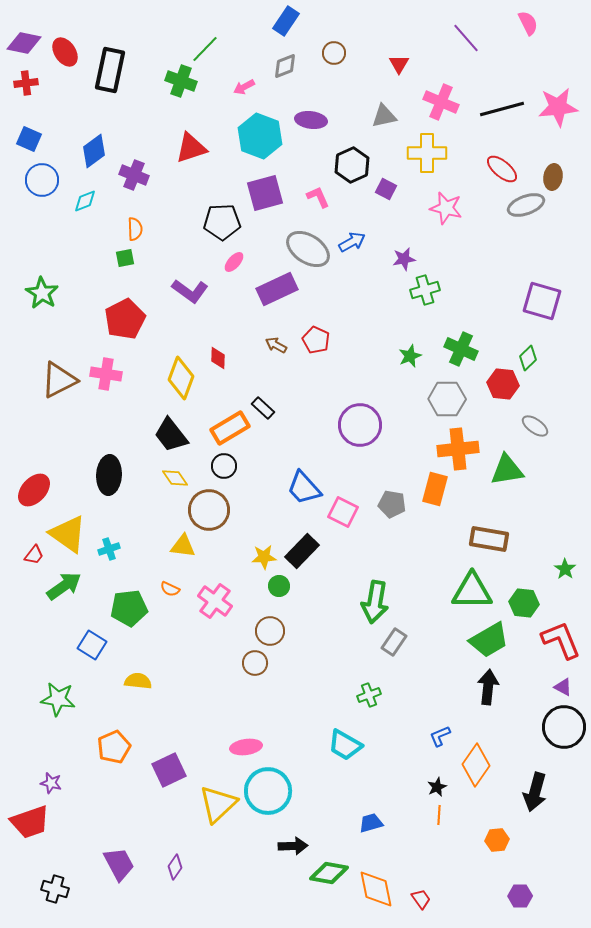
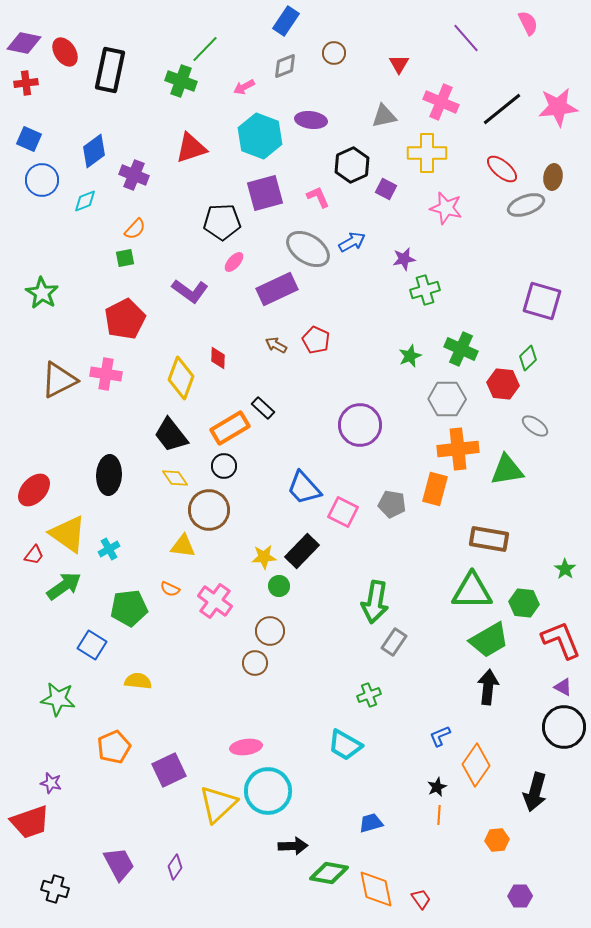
black line at (502, 109): rotated 24 degrees counterclockwise
orange semicircle at (135, 229): rotated 45 degrees clockwise
cyan cross at (109, 549): rotated 10 degrees counterclockwise
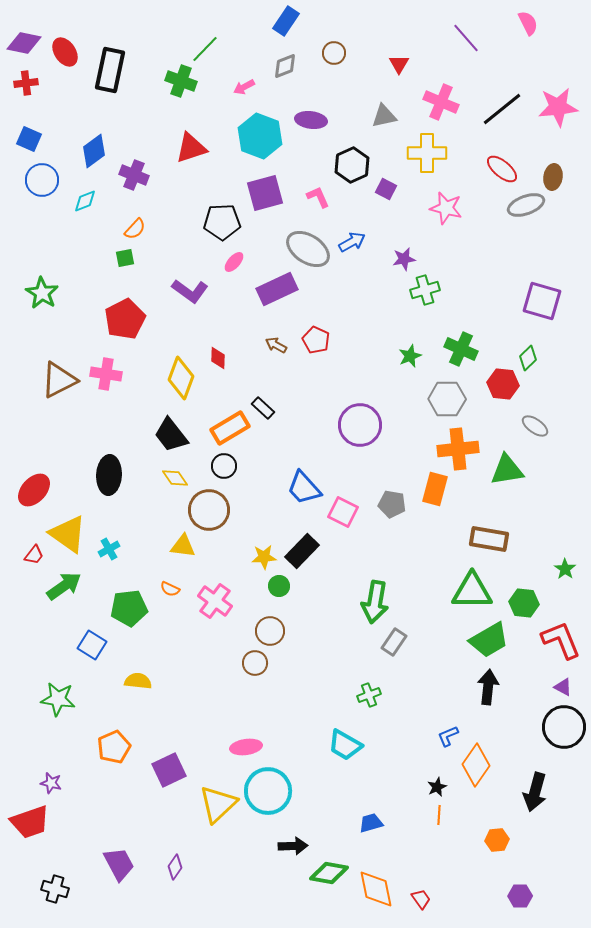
blue L-shape at (440, 736): moved 8 px right
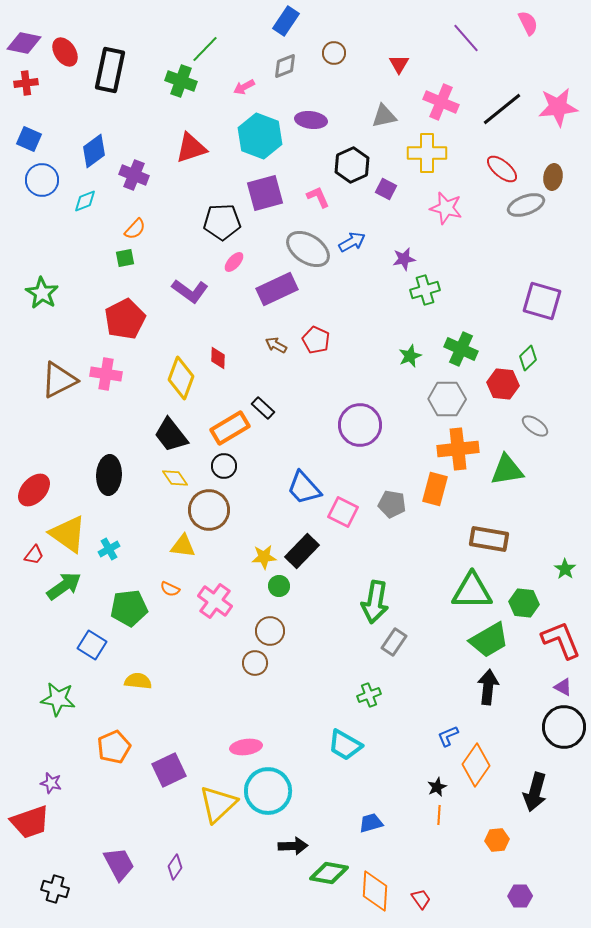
orange diamond at (376, 889): moved 1 px left, 2 px down; rotated 15 degrees clockwise
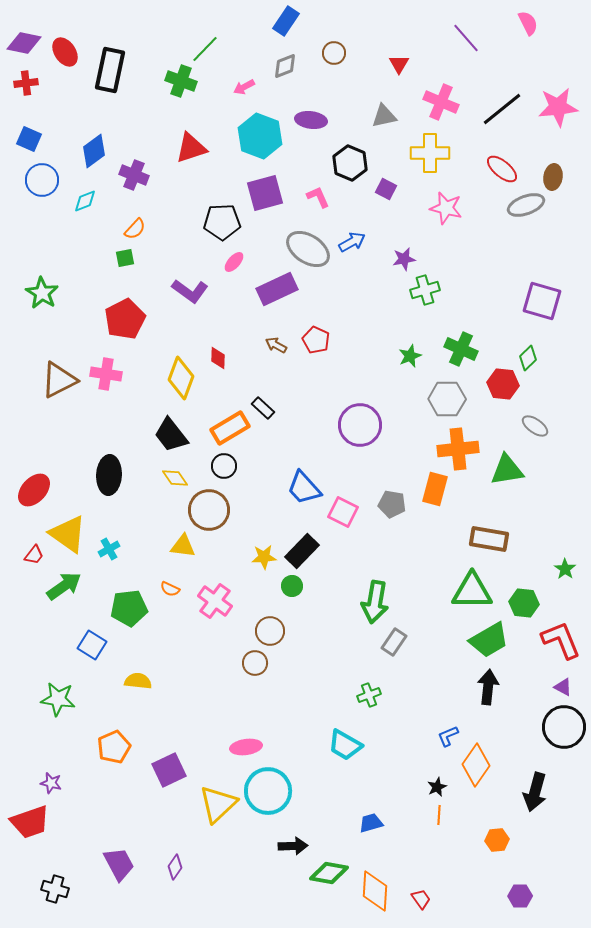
yellow cross at (427, 153): moved 3 px right
black hexagon at (352, 165): moved 2 px left, 2 px up; rotated 12 degrees counterclockwise
green circle at (279, 586): moved 13 px right
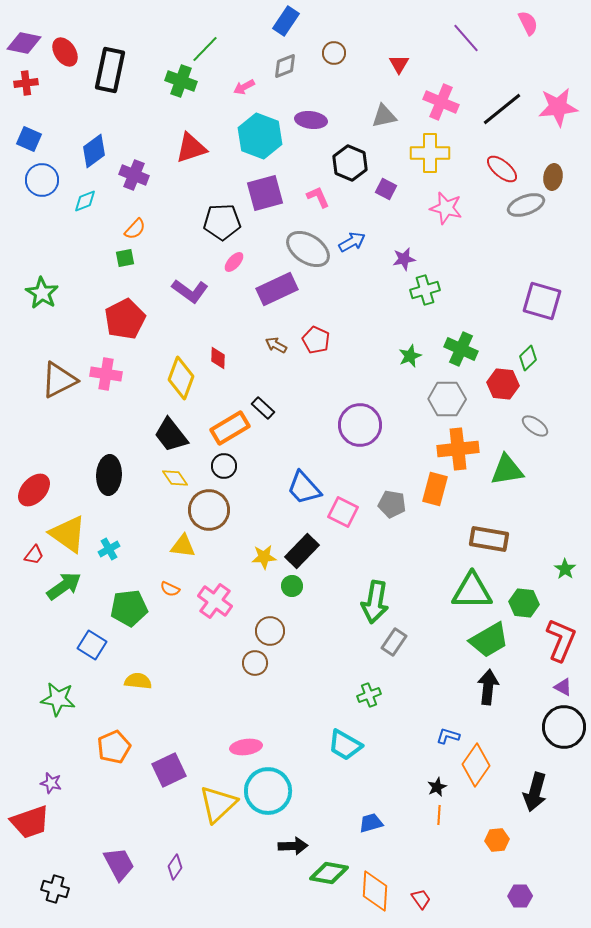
red L-shape at (561, 640): rotated 45 degrees clockwise
blue L-shape at (448, 736): rotated 40 degrees clockwise
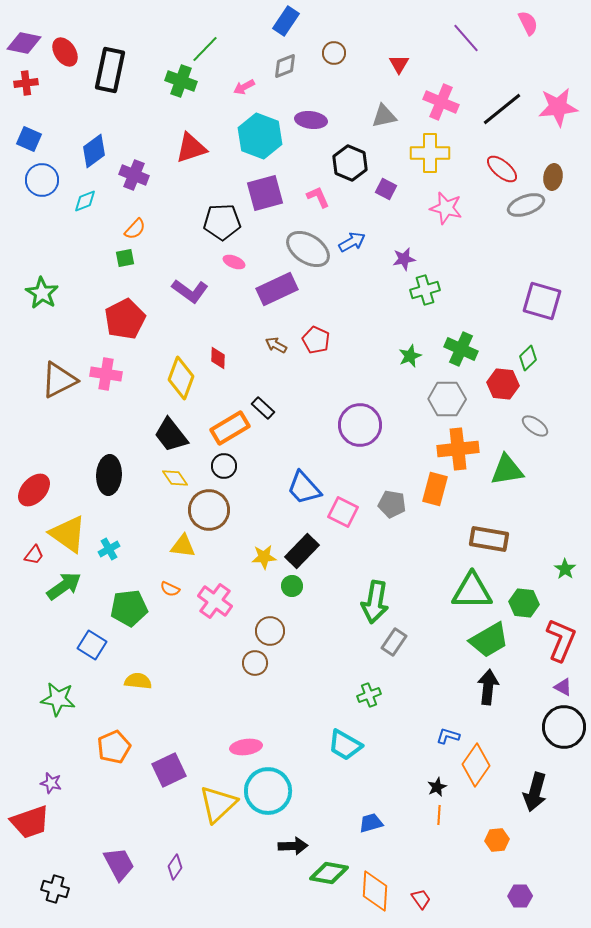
pink ellipse at (234, 262): rotated 70 degrees clockwise
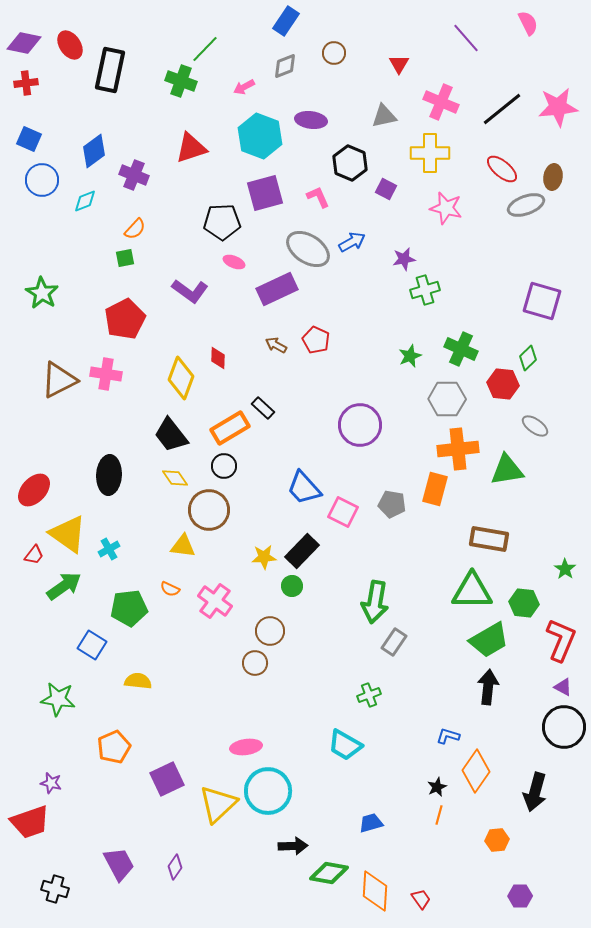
red ellipse at (65, 52): moved 5 px right, 7 px up
orange diamond at (476, 765): moved 6 px down
purple square at (169, 770): moved 2 px left, 9 px down
orange line at (439, 815): rotated 12 degrees clockwise
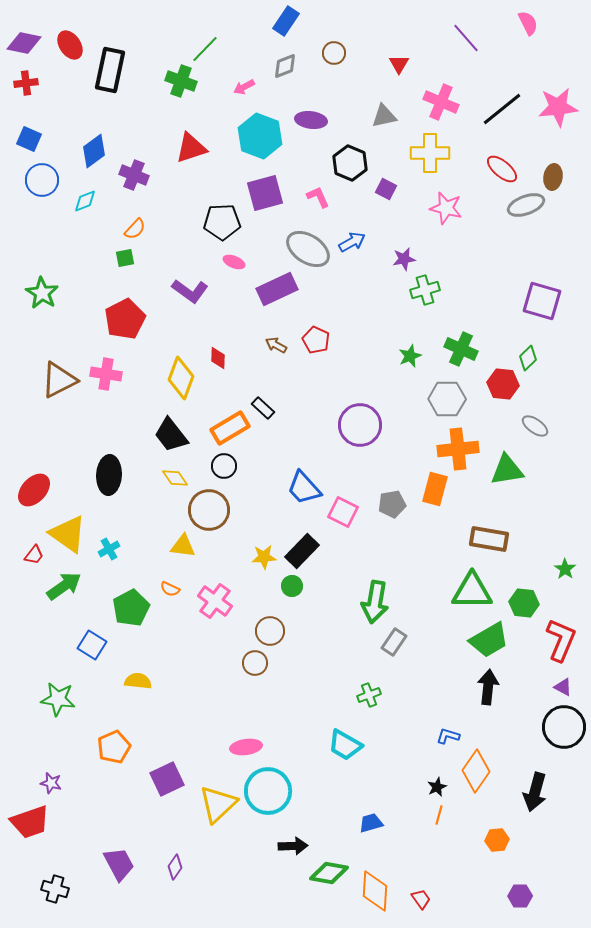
gray pentagon at (392, 504): rotated 20 degrees counterclockwise
green pentagon at (129, 608): moved 2 px right; rotated 21 degrees counterclockwise
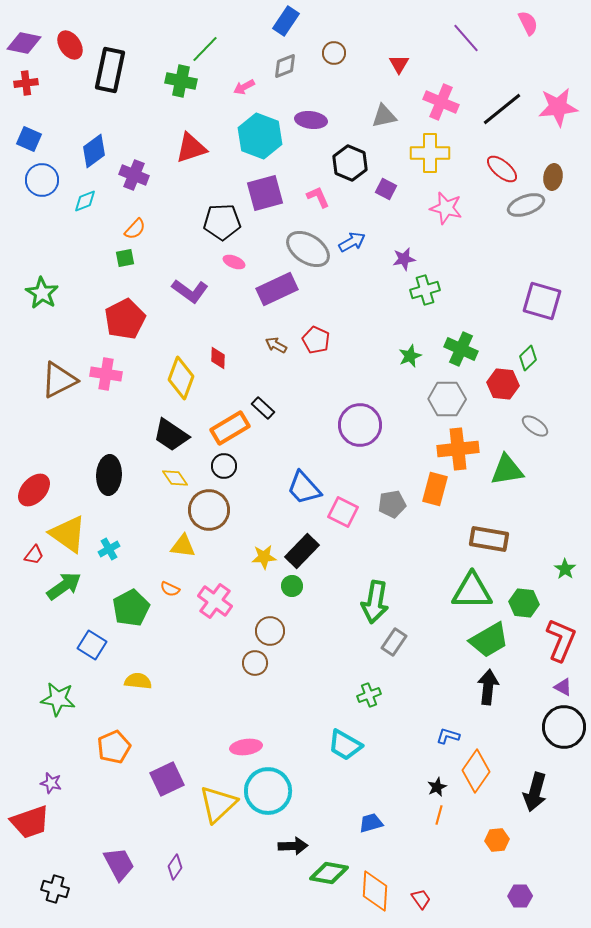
green cross at (181, 81): rotated 8 degrees counterclockwise
black trapezoid at (171, 435): rotated 18 degrees counterclockwise
